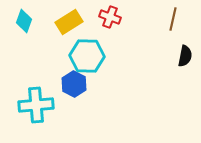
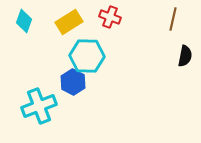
blue hexagon: moved 1 px left, 2 px up
cyan cross: moved 3 px right, 1 px down; rotated 16 degrees counterclockwise
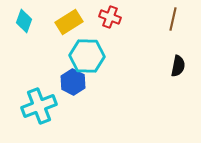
black semicircle: moved 7 px left, 10 px down
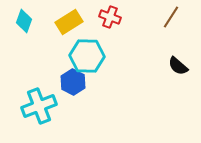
brown line: moved 2 px left, 2 px up; rotated 20 degrees clockwise
black semicircle: rotated 120 degrees clockwise
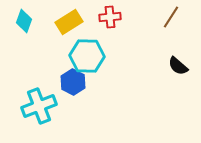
red cross: rotated 25 degrees counterclockwise
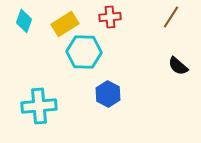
yellow rectangle: moved 4 px left, 2 px down
cyan hexagon: moved 3 px left, 4 px up
blue hexagon: moved 35 px right, 12 px down
cyan cross: rotated 16 degrees clockwise
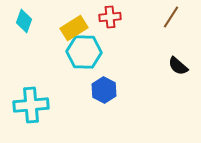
yellow rectangle: moved 9 px right, 4 px down
blue hexagon: moved 4 px left, 4 px up
cyan cross: moved 8 px left, 1 px up
